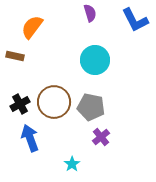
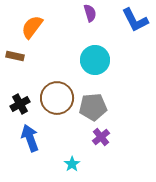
brown circle: moved 3 px right, 4 px up
gray pentagon: moved 2 px right; rotated 16 degrees counterclockwise
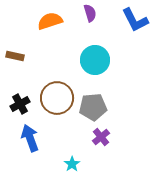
orange semicircle: moved 18 px right, 6 px up; rotated 35 degrees clockwise
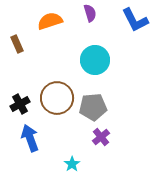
brown rectangle: moved 2 px right, 12 px up; rotated 54 degrees clockwise
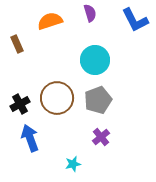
gray pentagon: moved 5 px right, 7 px up; rotated 16 degrees counterclockwise
cyan star: moved 1 px right; rotated 21 degrees clockwise
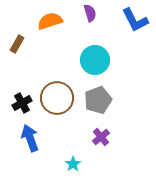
brown rectangle: rotated 54 degrees clockwise
black cross: moved 2 px right, 1 px up
cyan star: rotated 21 degrees counterclockwise
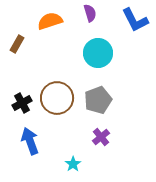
cyan circle: moved 3 px right, 7 px up
blue arrow: moved 3 px down
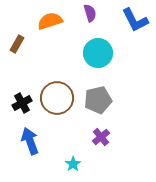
gray pentagon: rotated 8 degrees clockwise
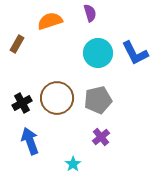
blue L-shape: moved 33 px down
